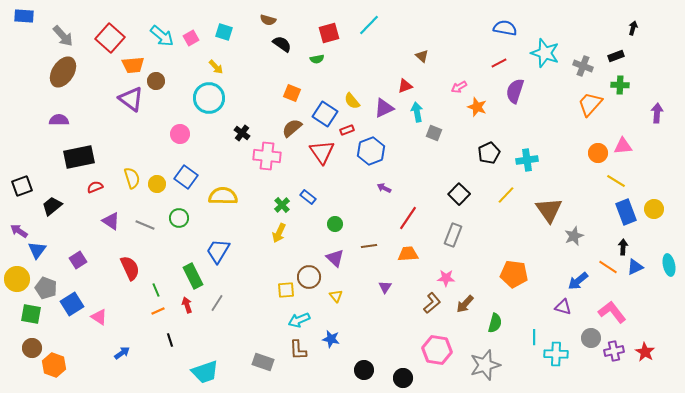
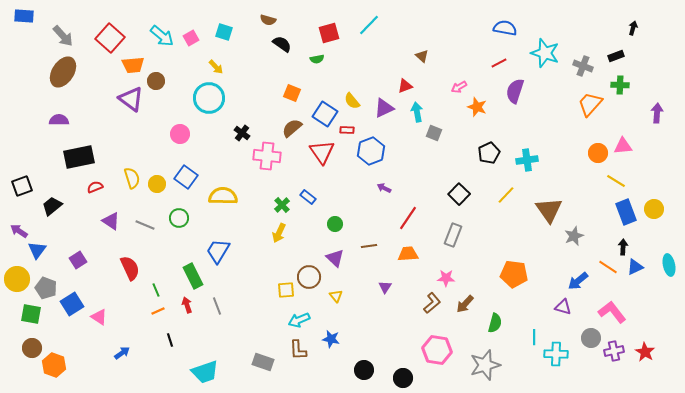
red rectangle at (347, 130): rotated 24 degrees clockwise
gray line at (217, 303): moved 3 px down; rotated 54 degrees counterclockwise
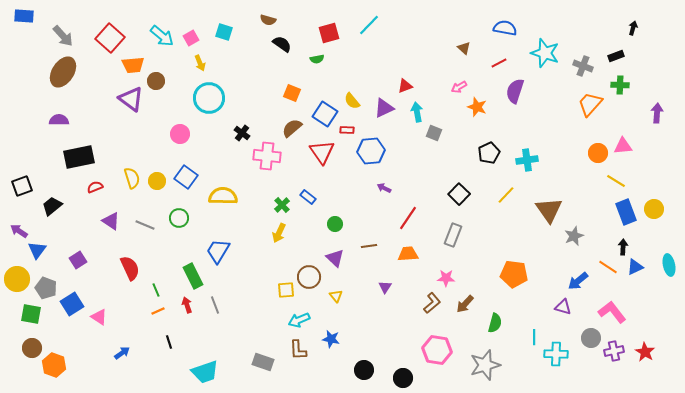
brown triangle at (422, 56): moved 42 px right, 8 px up
yellow arrow at (216, 67): moved 16 px left, 4 px up; rotated 21 degrees clockwise
blue hexagon at (371, 151): rotated 16 degrees clockwise
yellow circle at (157, 184): moved 3 px up
gray line at (217, 306): moved 2 px left, 1 px up
black line at (170, 340): moved 1 px left, 2 px down
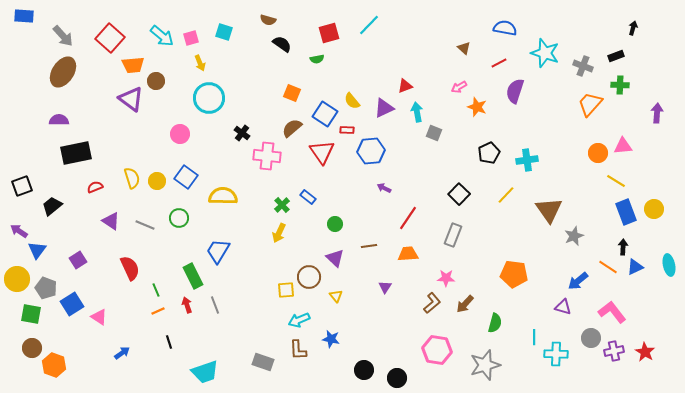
pink square at (191, 38): rotated 14 degrees clockwise
black rectangle at (79, 157): moved 3 px left, 4 px up
black circle at (403, 378): moved 6 px left
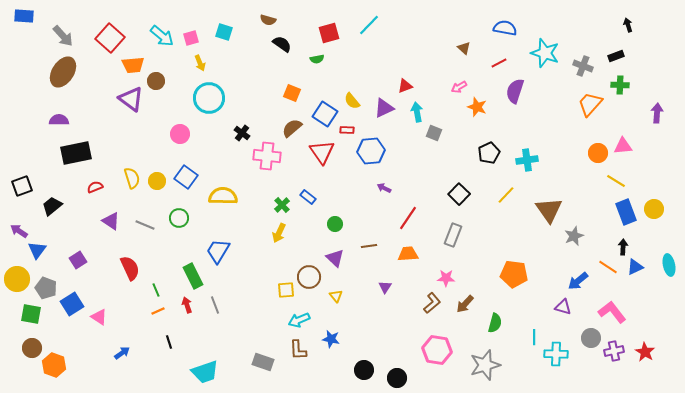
black arrow at (633, 28): moved 5 px left, 3 px up; rotated 32 degrees counterclockwise
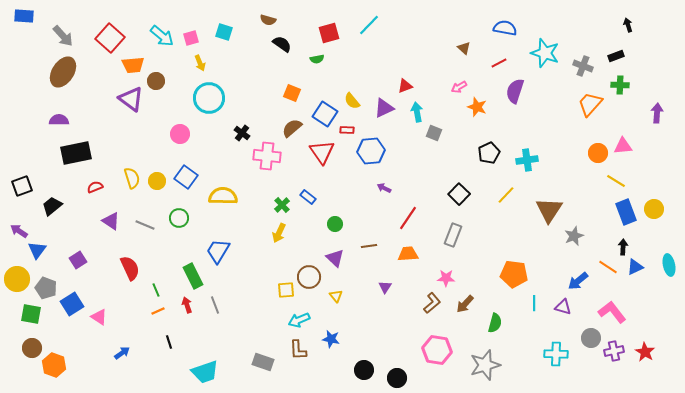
brown triangle at (549, 210): rotated 8 degrees clockwise
cyan line at (534, 337): moved 34 px up
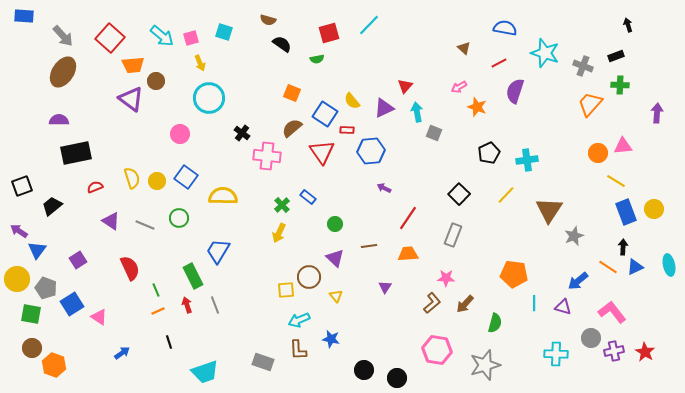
red triangle at (405, 86): rotated 28 degrees counterclockwise
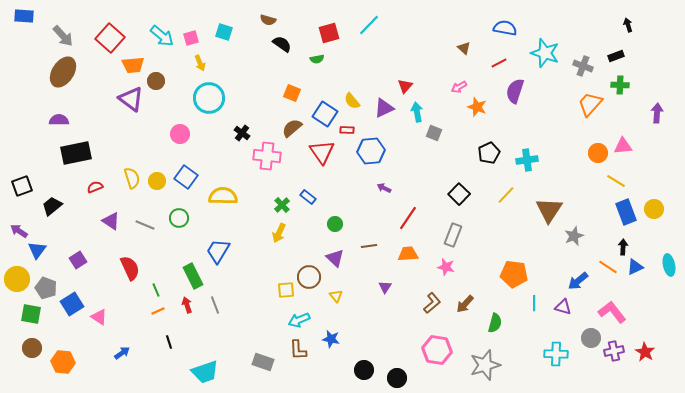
pink star at (446, 278): moved 11 px up; rotated 12 degrees clockwise
orange hexagon at (54, 365): moved 9 px right, 3 px up; rotated 15 degrees counterclockwise
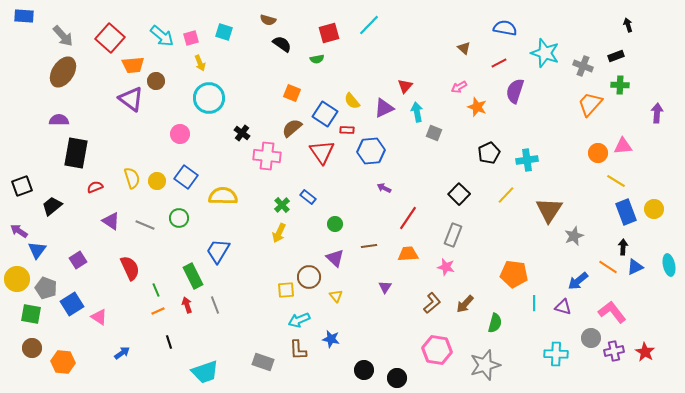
black rectangle at (76, 153): rotated 68 degrees counterclockwise
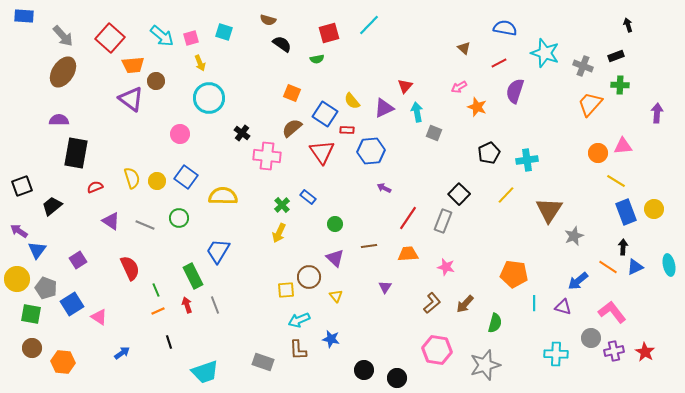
gray rectangle at (453, 235): moved 10 px left, 14 px up
